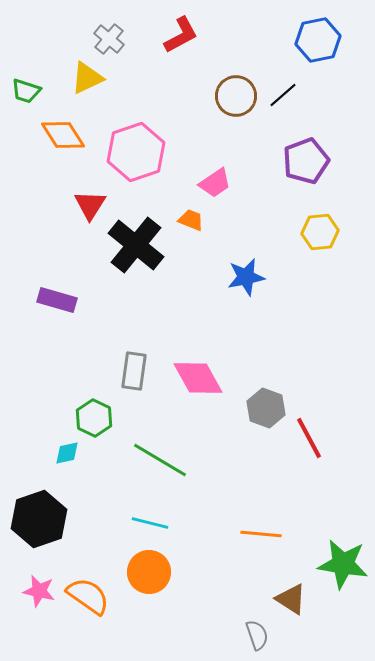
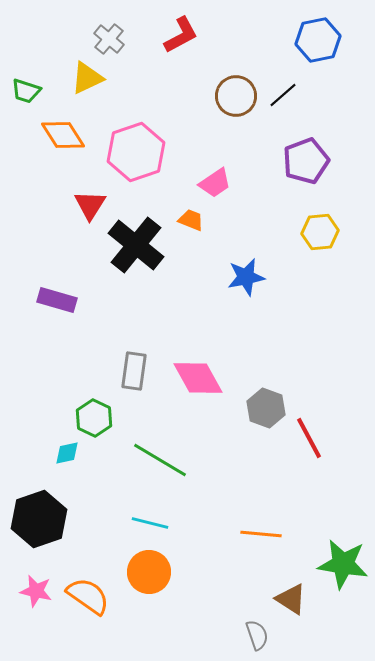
pink star: moved 3 px left
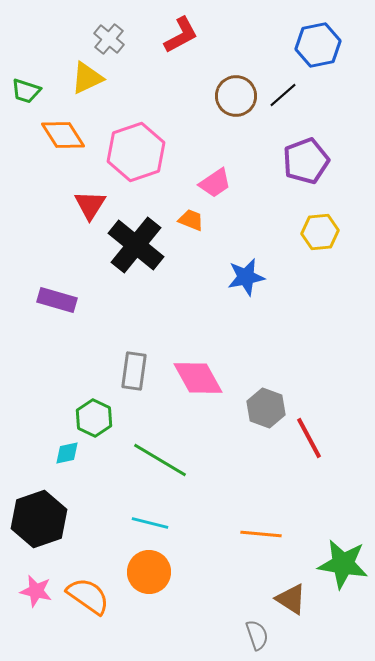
blue hexagon: moved 5 px down
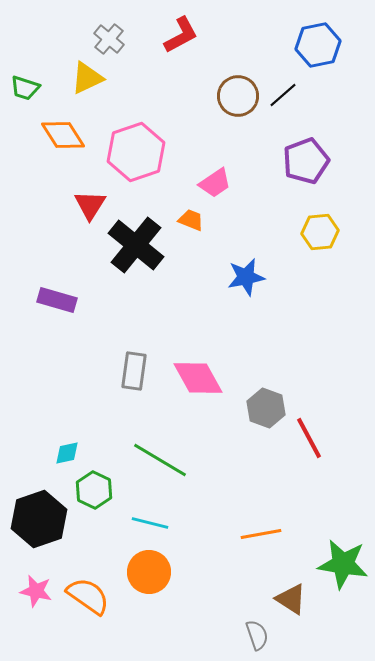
green trapezoid: moved 1 px left, 3 px up
brown circle: moved 2 px right
green hexagon: moved 72 px down
orange line: rotated 15 degrees counterclockwise
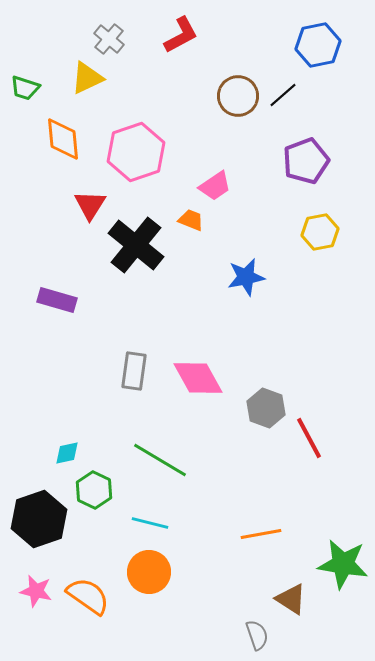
orange diamond: moved 4 px down; rotated 27 degrees clockwise
pink trapezoid: moved 3 px down
yellow hexagon: rotated 6 degrees counterclockwise
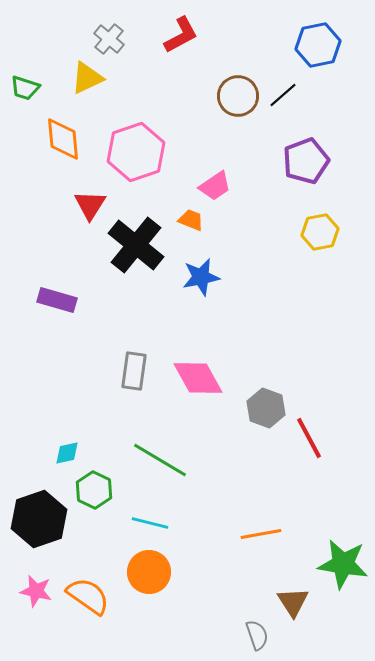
blue star: moved 45 px left
brown triangle: moved 2 px right, 3 px down; rotated 24 degrees clockwise
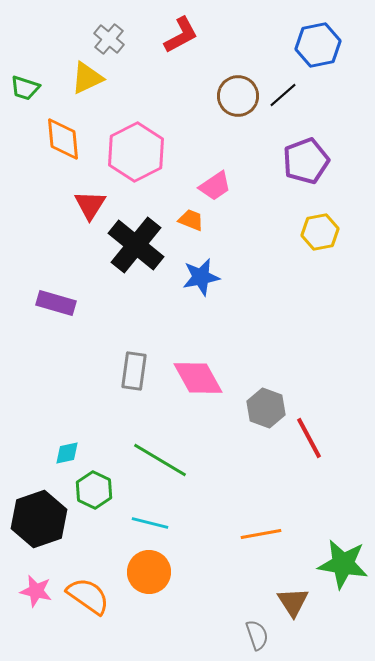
pink hexagon: rotated 8 degrees counterclockwise
purple rectangle: moved 1 px left, 3 px down
